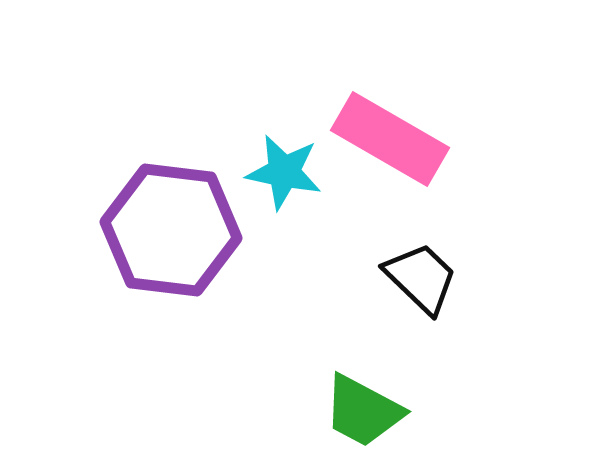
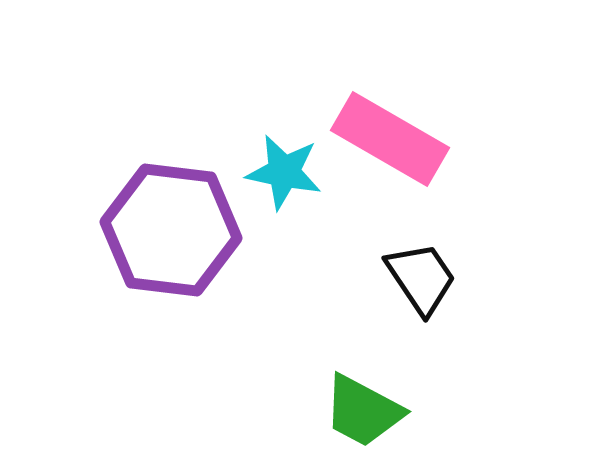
black trapezoid: rotated 12 degrees clockwise
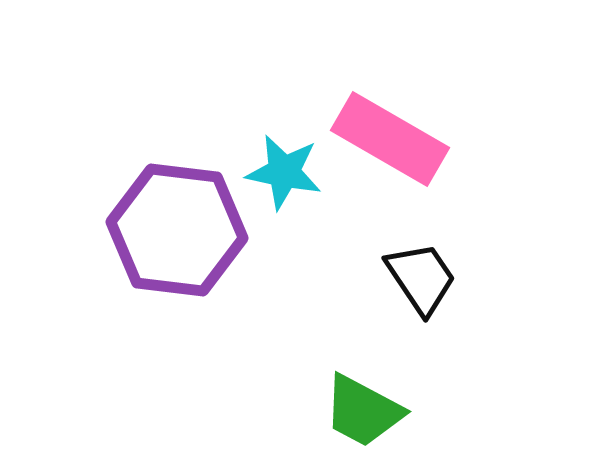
purple hexagon: moved 6 px right
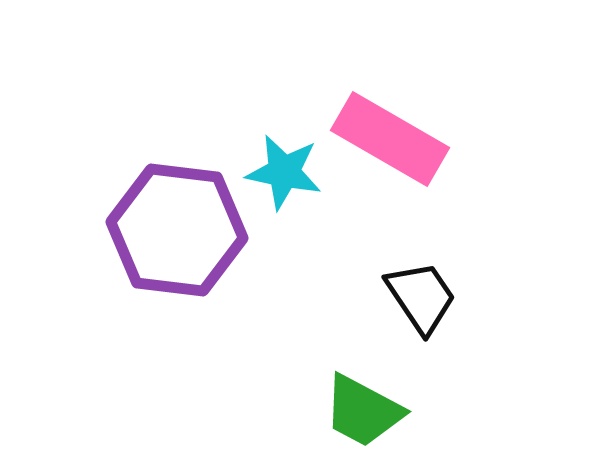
black trapezoid: moved 19 px down
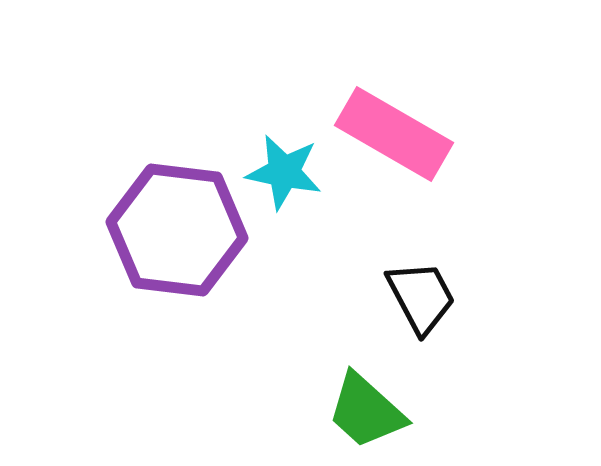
pink rectangle: moved 4 px right, 5 px up
black trapezoid: rotated 6 degrees clockwise
green trapezoid: moved 3 px right; rotated 14 degrees clockwise
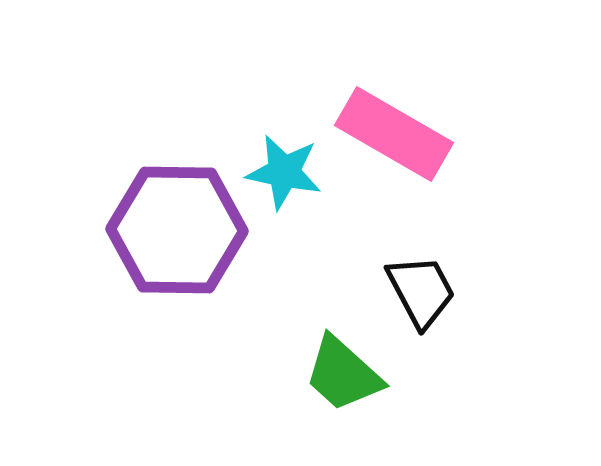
purple hexagon: rotated 6 degrees counterclockwise
black trapezoid: moved 6 px up
green trapezoid: moved 23 px left, 37 px up
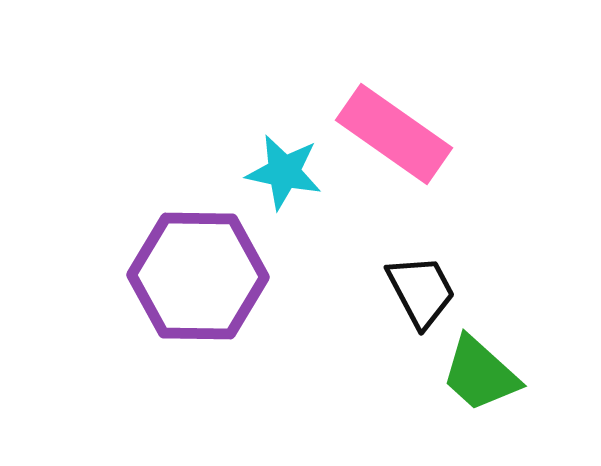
pink rectangle: rotated 5 degrees clockwise
purple hexagon: moved 21 px right, 46 px down
green trapezoid: moved 137 px right
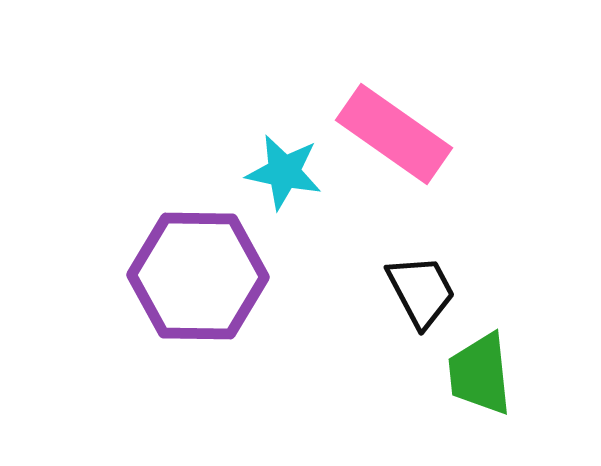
green trapezoid: rotated 42 degrees clockwise
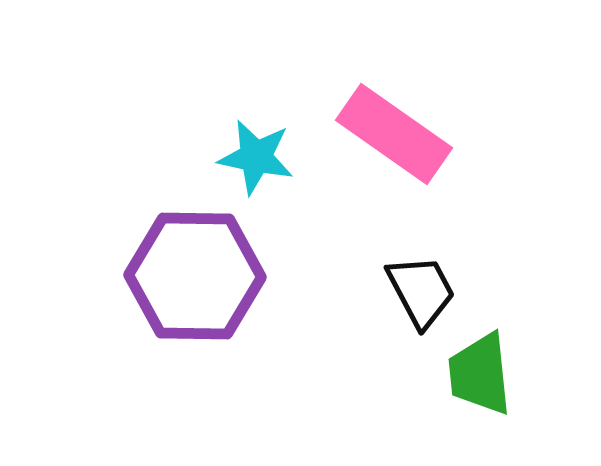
cyan star: moved 28 px left, 15 px up
purple hexagon: moved 3 px left
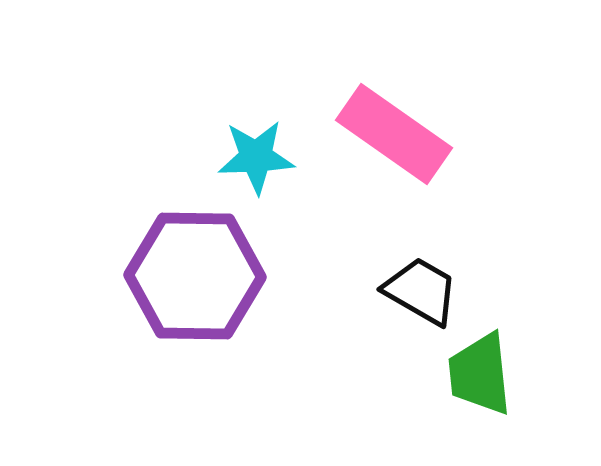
cyan star: rotated 14 degrees counterclockwise
black trapezoid: rotated 32 degrees counterclockwise
